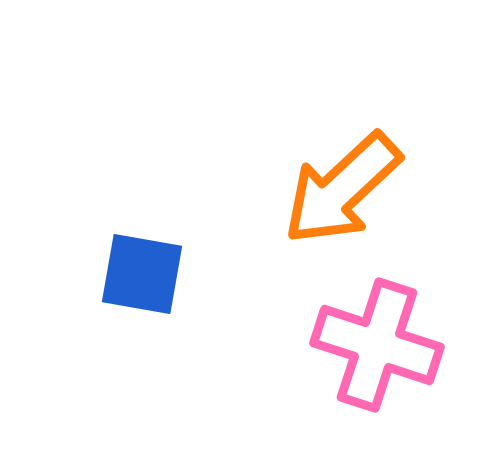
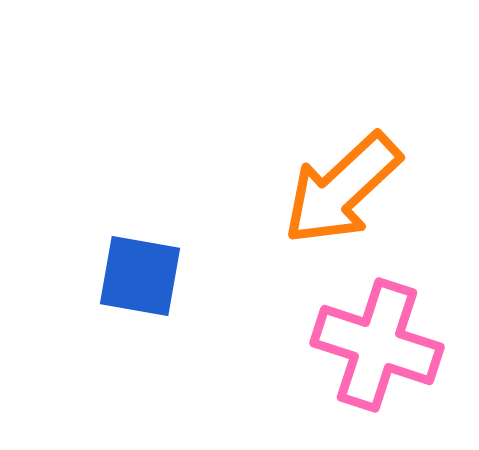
blue square: moved 2 px left, 2 px down
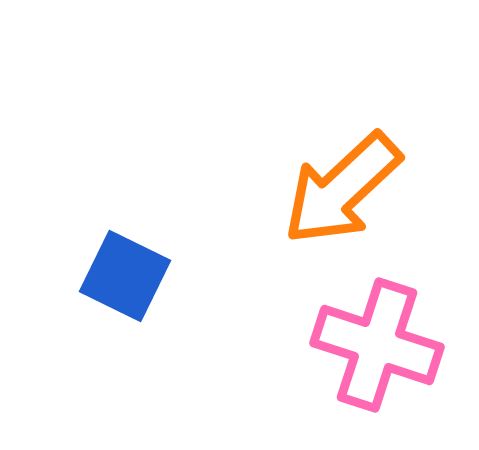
blue square: moved 15 px left; rotated 16 degrees clockwise
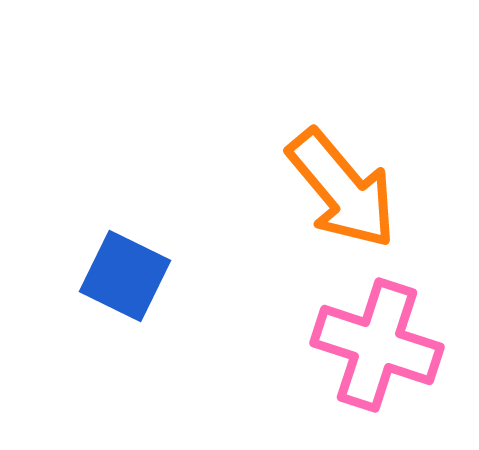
orange arrow: rotated 87 degrees counterclockwise
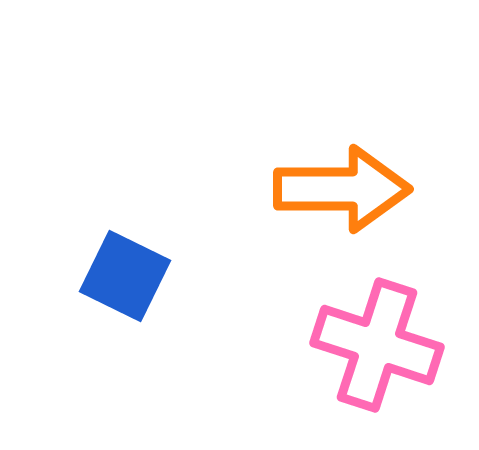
orange arrow: rotated 50 degrees counterclockwise
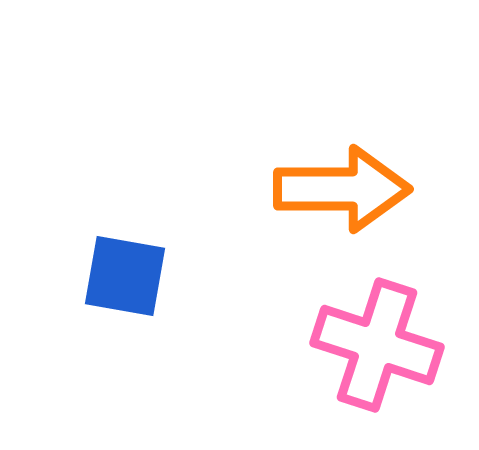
blue square: rotated 16 degrees counterclockwise
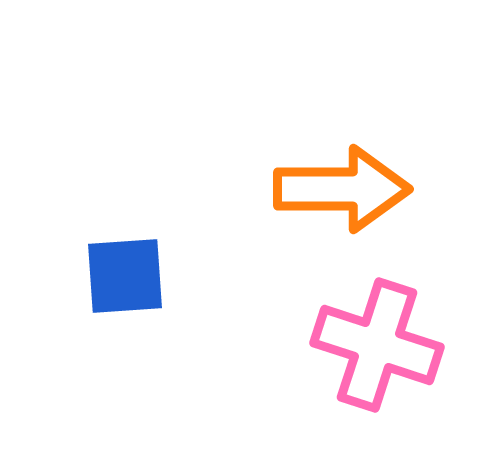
blue square: rotated 14 degrees counterclockwise
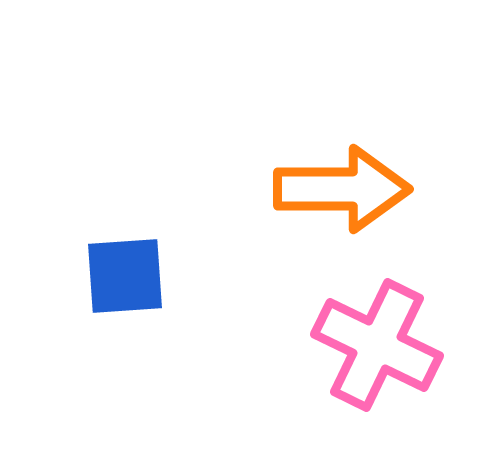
pink cross: rotated 8 degrees clockwise
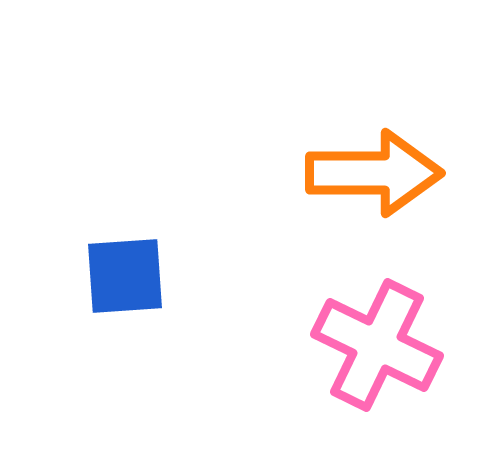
orange arrow: moved 32 px right, 16 px up
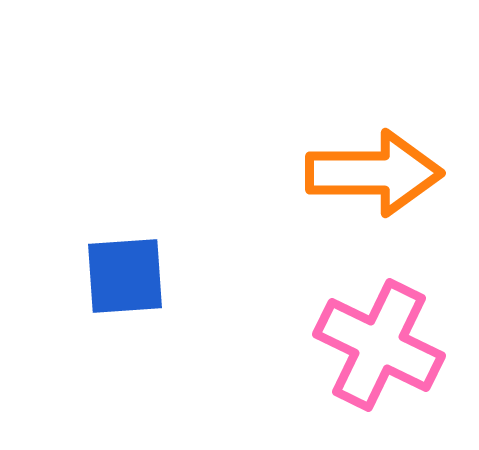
pink cross: moved 2 px right
